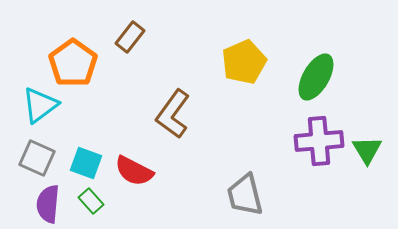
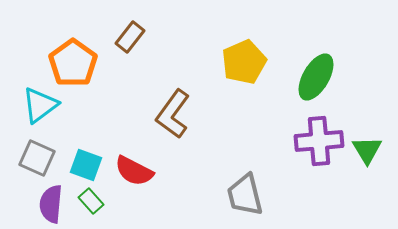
cyan square: moved 2 px down
purple semicircle: moved 3 px right
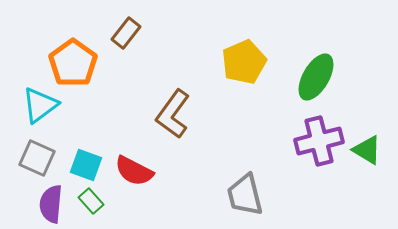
brown rectangle: moved 4 px left, 4 px up
purple cross: rotated 9 degrees counterclockwise
green triangle: rotated 28 degrees counterclockwise
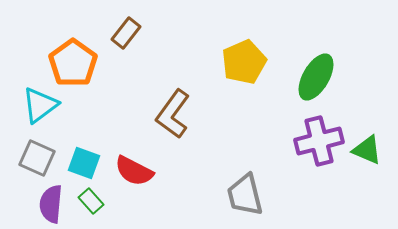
green triangle: rotated 8 degrees counterclockwise
cyan square: moved 2 px left, 2 px up
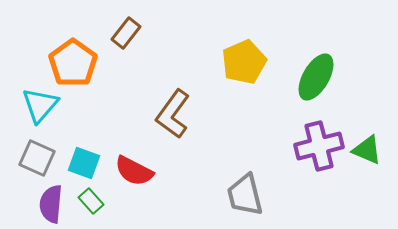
cyan triangle: rotated 12 degrees counterclockwise
purple cross: moved 5 px down
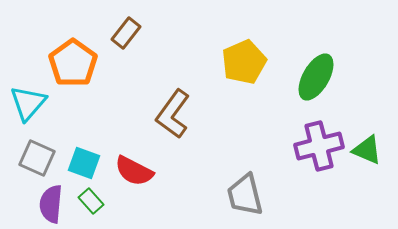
cyan triangle: moved 12 px left, 2 px up
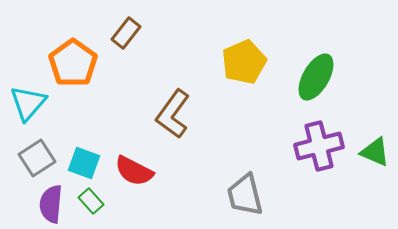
green triangle: moved 8 px right, 2 px down
gray square: rotated 33 degrees clockwise
